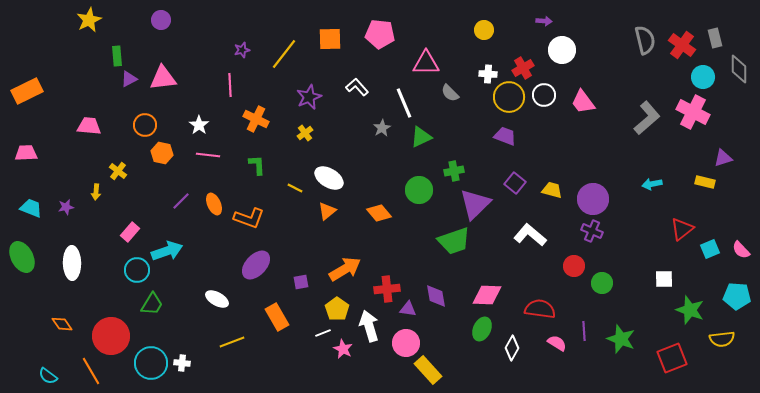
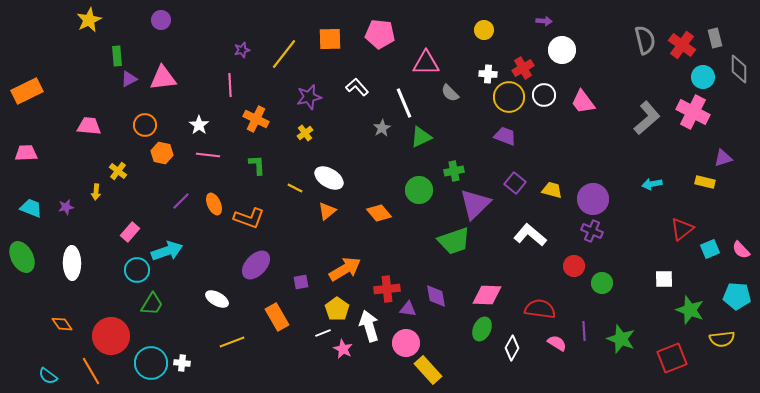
purple star at (309, 97): rotated 10 degrees clockwise
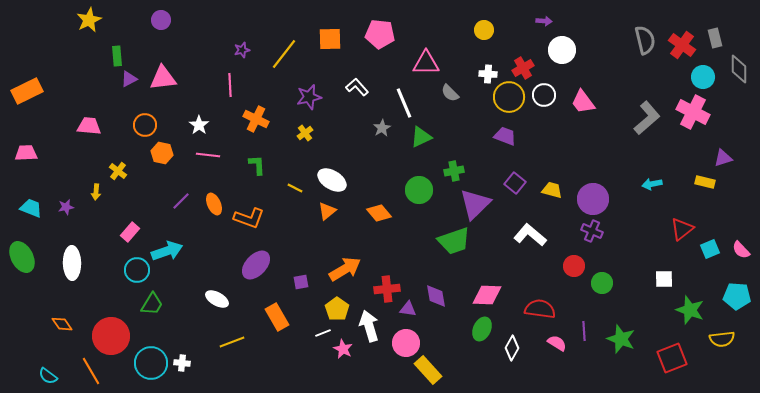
white ellipse at (329, 178): moved 3 px right, 2 px down
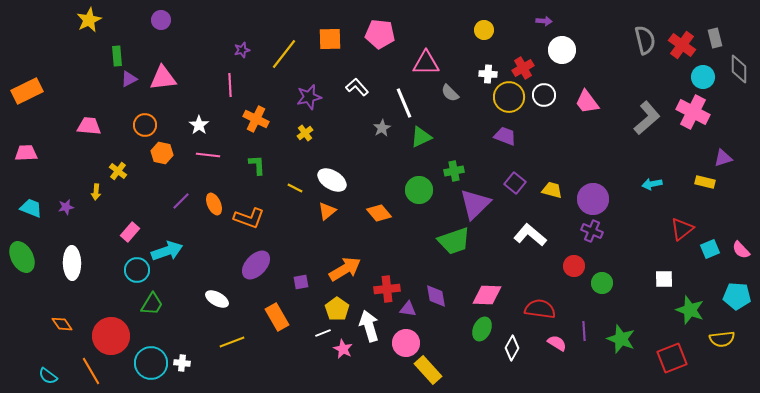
pink trapezoid at (583, 102): moved 4 px right
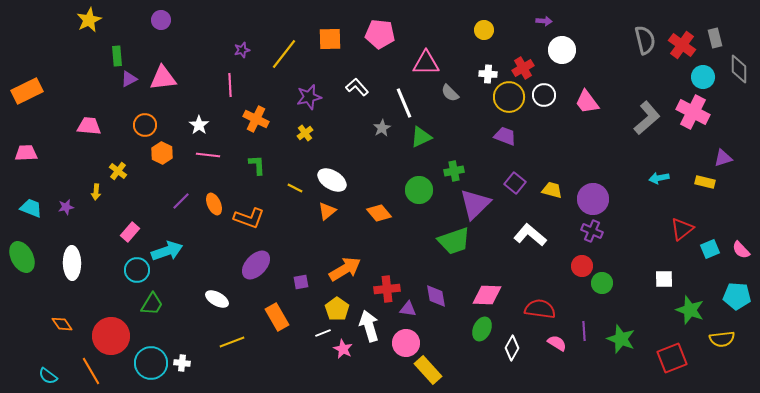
orange hexagon at (162, 153): rotated 15 degrees clockwise
cyan arrow at (652, 184): moved 7 px right, 6 px up
red circle at (574, 266): moved 8 px right
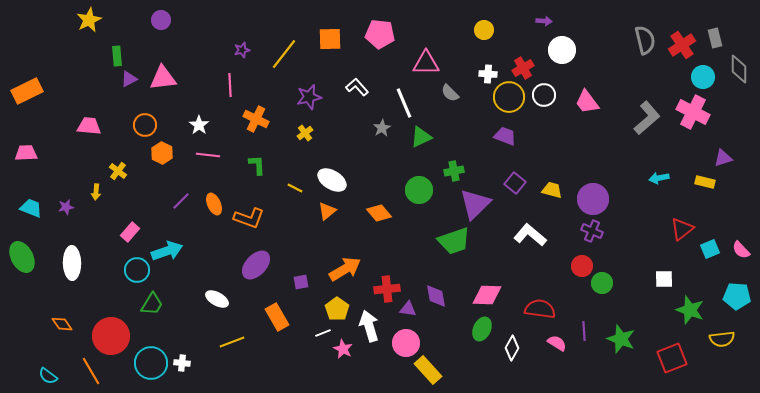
red cross at (682, 45): rotated 20 degrees clockwise
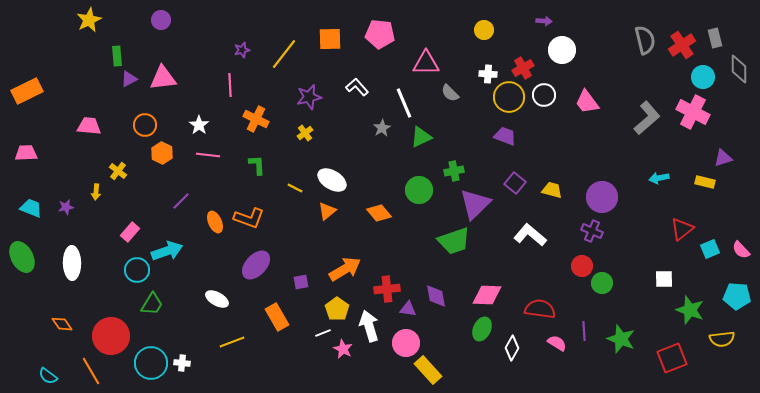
purple circle at (593, 199): moved 9 px right, 2 px up
orange ellipse at (214, 204): moved 1 px right, 18 px down
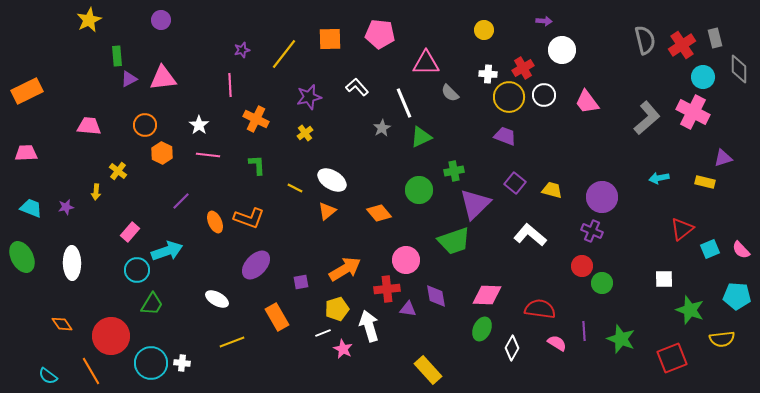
yellow pentagon at (337, 309): rotated 20 degrees clockwise
pink circle at (406, 343): moved 83 px up
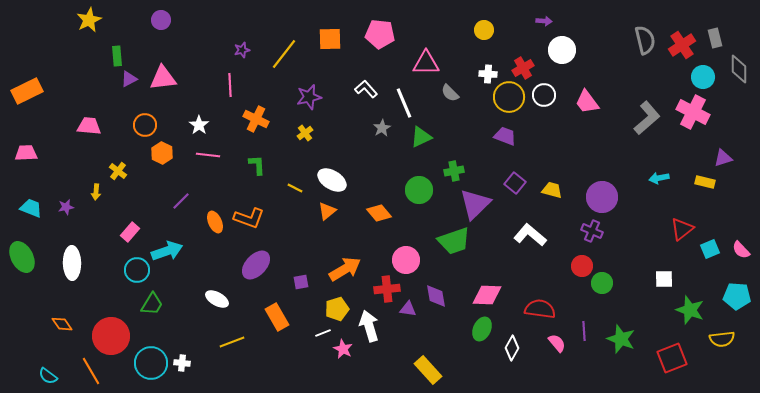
white L-shape at (357, 87): moved 9 px right, 2 px down
pink semicircle at (557, 343): rotated 18 degrees clockwise
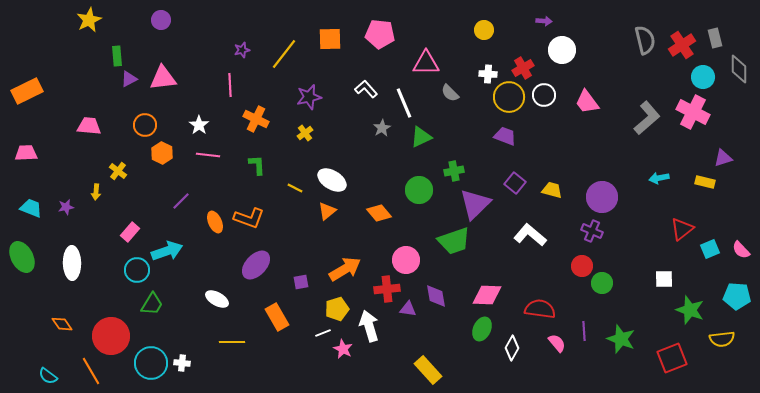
yellow line at (232, 342): rotated 20 degrees clockwise
